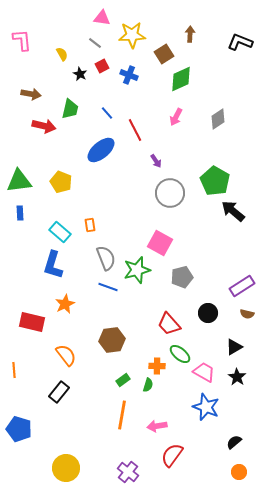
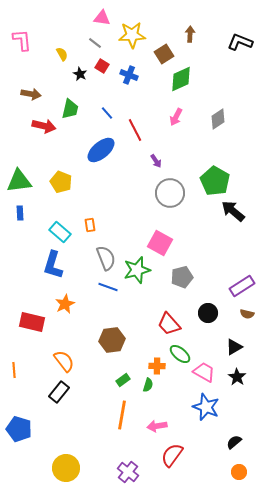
red square at (102, 66): rotated 32 degrees counterclockwise
orange semicircle at (66, 355): moved 2 px left, 6 px down
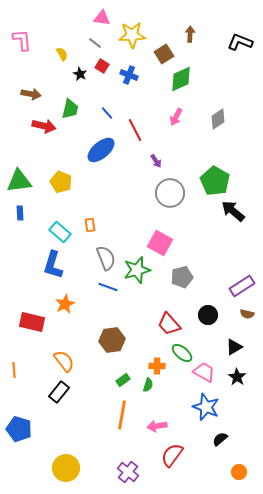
black circle at (208, 313): moved 2 px down
green ellipse at (180, 354): moved 2 px right, 1 px up
black semicircle at (234, 442): moved 14 px left, 3 px up
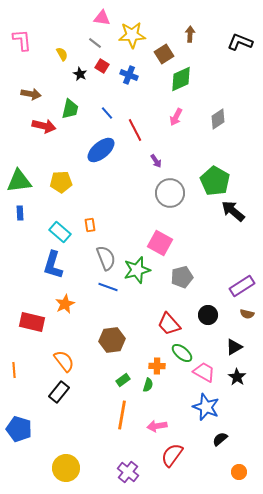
yellow pentagon at (61, 182): rotated 25 degrees counterclockwise
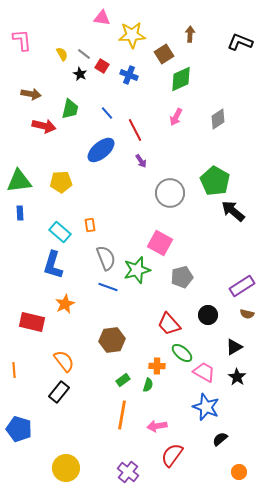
gray line at (95, 43): moved 11 px left, 11 px down
purple arrow at (156, 161): moved 15 px left
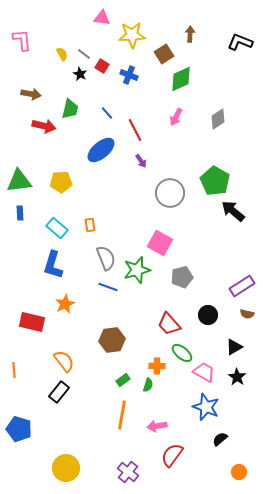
cyan rectangle at (60, 232): moved 3 px left, 4 px up
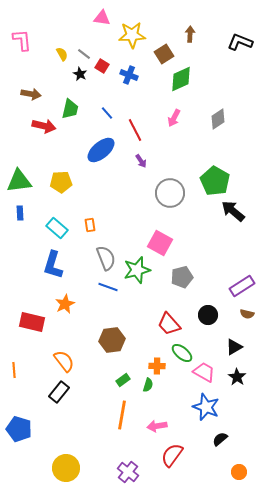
pink arrow at (176, 117): moved 2 px left, 1 px down
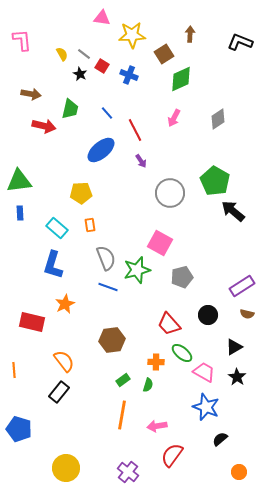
yellow pentagon at (61, 182): moved 20 px right, 11 px down
orange cross at (157, 366): moved 1 px left, 4 px up
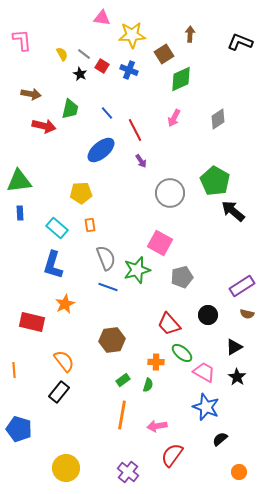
blue cross at (129, 75): moved 5 px up
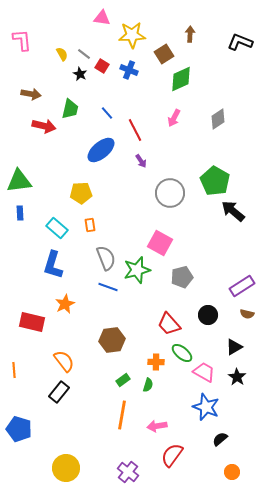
orange circle at (239, 472): moved 7 px left
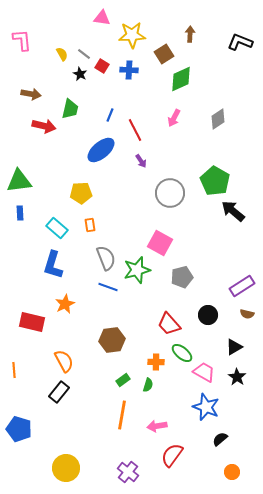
blue cross at (129, 70): rotated 18 degrees counterclockwise
blue line at (107, 113): moved 3 px right, 2 px down; rotated 64 degrees clockwise
orange semicircle at (64, 361): rotated 10 degrees clockwise
